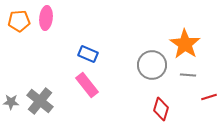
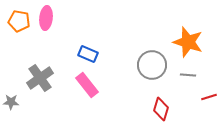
orange pentagon: rotated 15 degrees clockwise
orange star: moved 3 px right, 2 px up; rotated 16 degrees counterclockwise
gray cross: moved 23 px up; rotated 16 degrees clockwise
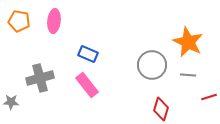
pink ellipse: moved 8 px right, 3 px down
orange star: rotated 8 degrees clockwise
gray cross: rotated 20 degrees clockwise
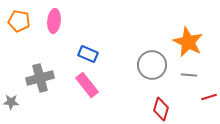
gray line: moved 1 px right
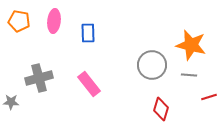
orange star: moved 3 px right, 3 px down; rotated 12 degrees counterclockwise
blue rectangle: moved 21 px up; rotated 66 degrees clockwise
gray cross: moved 1 px left
pink rectangle: moved 2 px right, 1 px up
